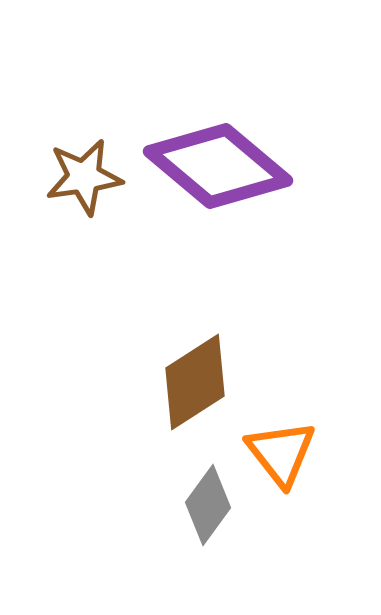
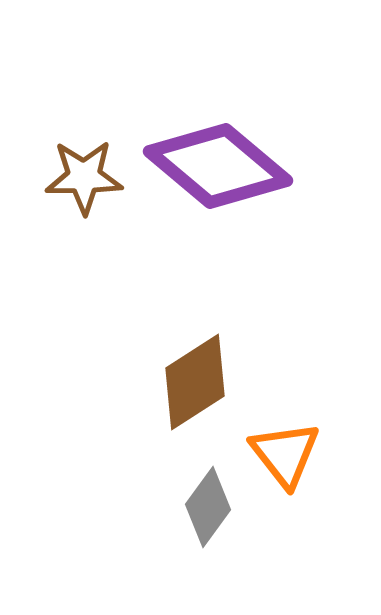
brown star: rotated 8 degrees clockwise
orange triangle: moved 4 px right, 1 px down
gray diamond: moved 2 px down
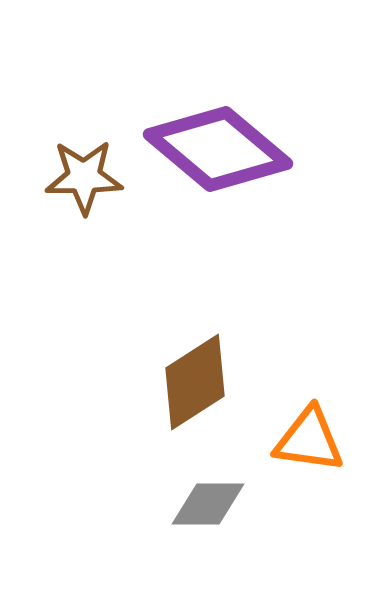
purple diamond: moved 17 px up
orange triangle: moved 24 px right, 14 px up; rotated 44 degrees counterclockwise
gray diamond: moved 3 px up; rotated 54 degrees clockwise
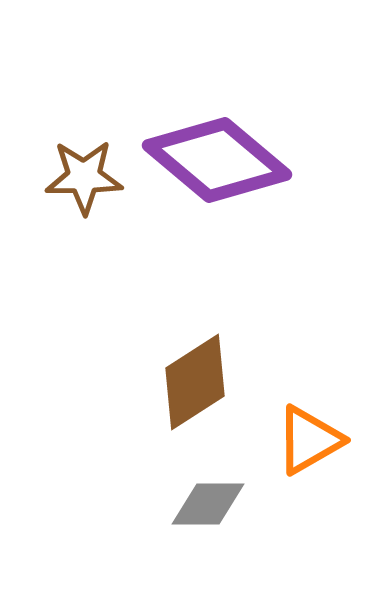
purple diamond: moved 1 px left, 11 px down
orange triangle: rotated 38 degrees counterclockwise
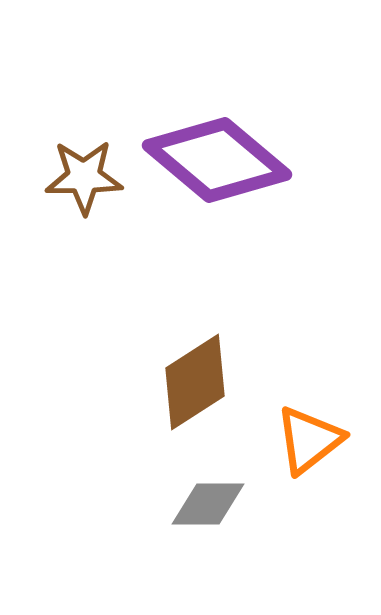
orange triangle: rotated 8 degrees counterclockwise
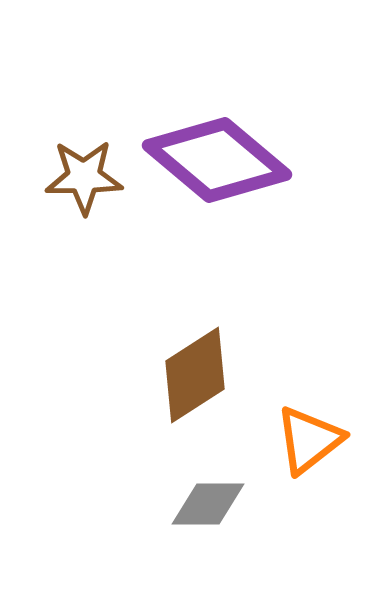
brown diamond: moved 7 px up
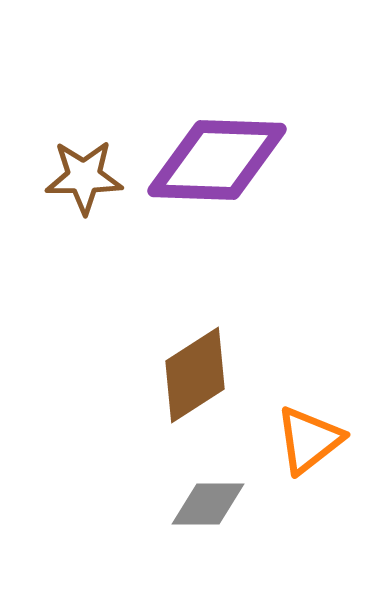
purple diamond: rotated 38 degrees counterclockwise
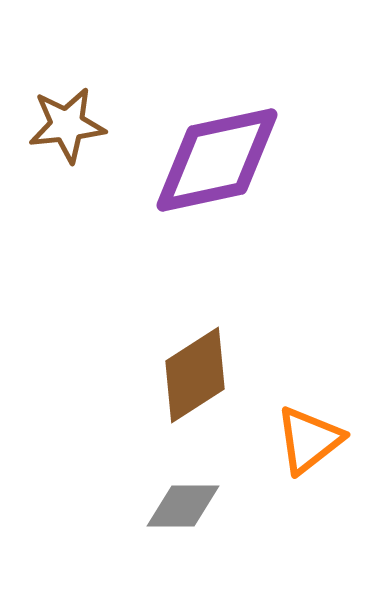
purple diamond: rotated 14 degrees counterclockwise
brown star: moved 17 px left, 52 px up; rotated 6 degrees counterclockwise
gray diamond: moved 25 px left, 2 px down
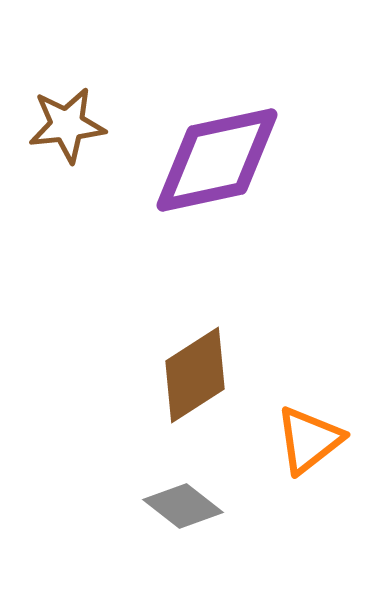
gray diamond: rotated 38 degrees clockwise
